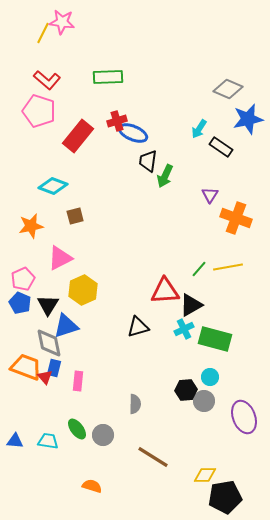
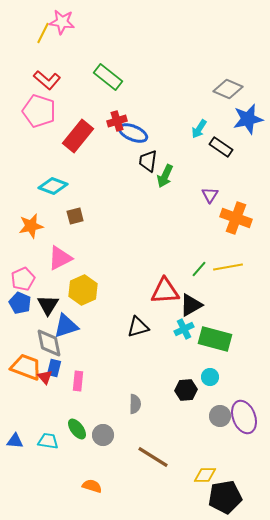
green rectangle at (108, 77): rotated 40 degrees clockwise
gray circle at (204, 401): moved 16 px right, 15 px down
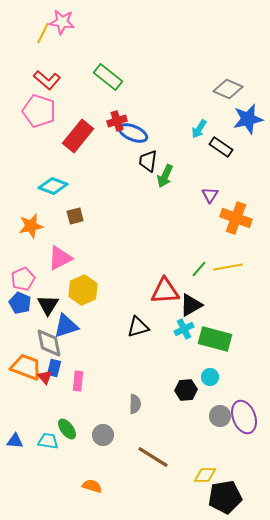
green ellipse at (77, 429): moved 10 px left
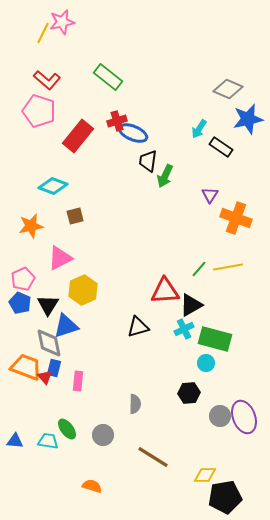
pink star at (62, 22): rotated 20 degrees counterclockwise
cyan circle at (210, 377): moved 4 px left, 14 px up
black hexagon at (186, 390): moved 3 px right, 3 px down
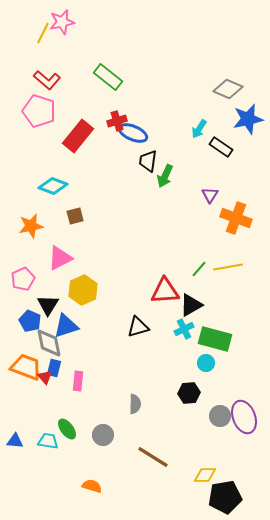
blue pentagon at (20, 303): moved 10 px right, 18 px down
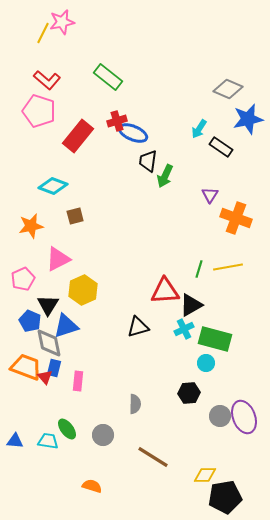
pink triangle at (60, 258): moved 2 px left, 1 px down
green line at (199, 269): rotated 24 degrees counterclockwise
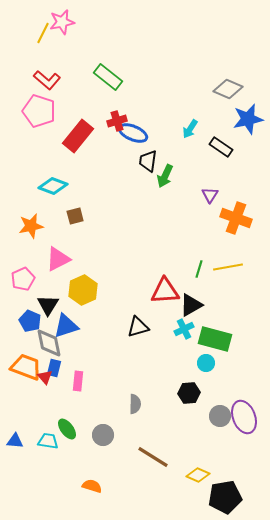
cyan arrow at (199, 129): moved 9 px left
yellow diamond at (205, 475): moved 7 px left; rotated 25 degrees clockwise
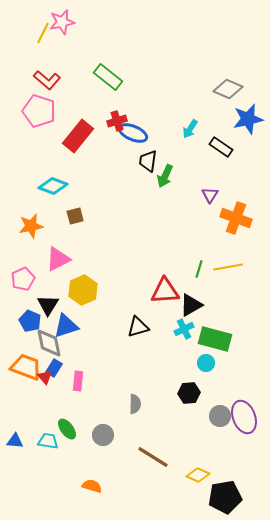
blue rectangle at (54, 368): rotated 18 degrees clockwise
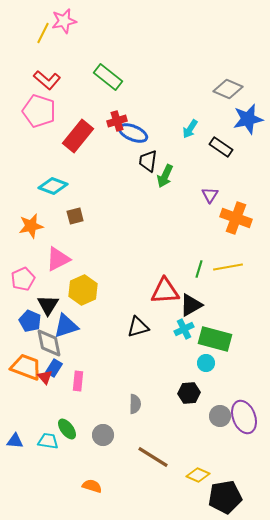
pink star at (62, 22): moved 2 px right, 1 px up
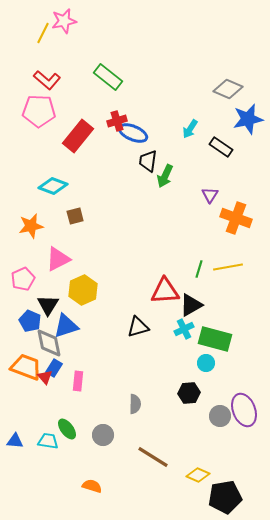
pink pentagon at (39, 111): rotated 16 degrees counterclockwise
purple ellipse at (244, 417): moved 7 px up
